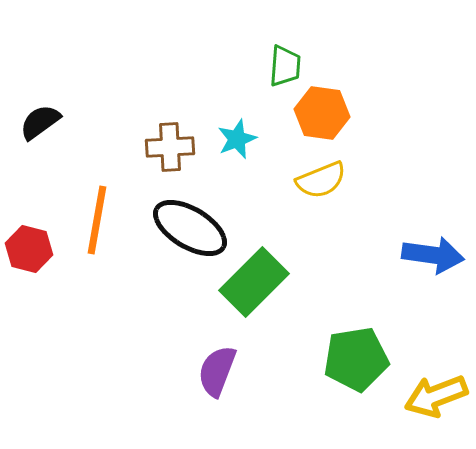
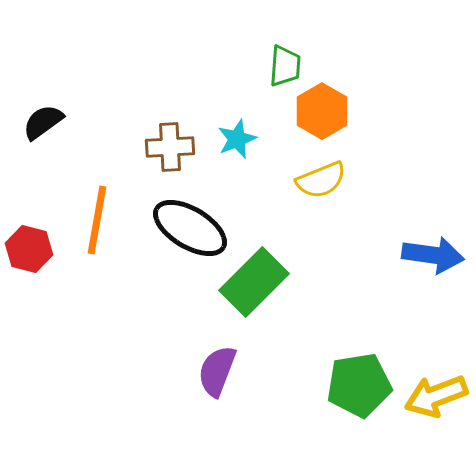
orange hexagon: moved 2 px up; rotated 22 degrees clockwise
black semicircle: moved 3 px right
green pentagon: moved 3 px right, 26 px down
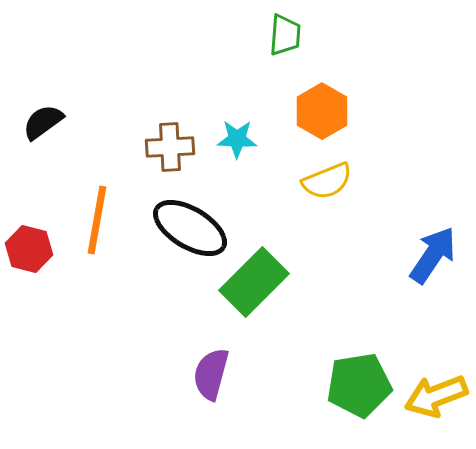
green trapezoid: moved 31 px up
cyan star: rotated 24 degrees clockwise
yellow semicircle: moved 6 px right, 1 px down
blue arrow: rotated 64 degrees counterclockwise
purple semicircle: moved 6 px left, 3 px down; rotated 6 degrees counterclockwise
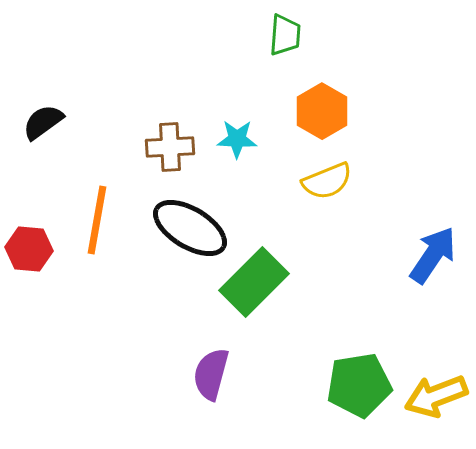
red hexagon: rotated 9 degrees counterclockwise
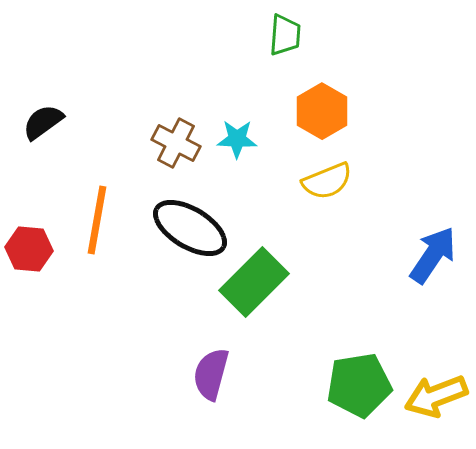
brown cross: moved 6 px right, 4 px up; rotated 30 degrees clockwise
